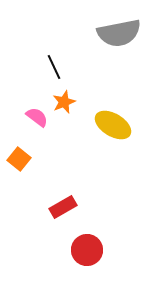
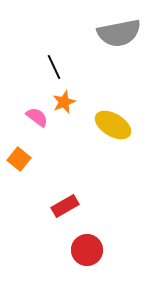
red rectangle: moved 2 px right, 1 px up
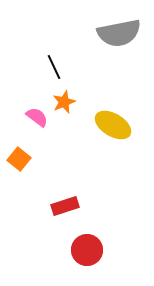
red rectangle: rotated 12 degrees clockwise
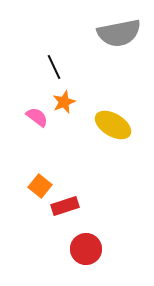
orange square: moved 21 px right, 27 px down
red circle: moved 1 px left, 1 px up
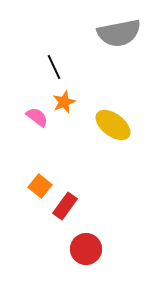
yellow ellipse: rotated 6 degrees clockwise
red rectangle: rotated 36 degrees counterclockwise
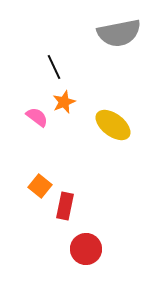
red rectangle: rotated 24 degrees counterclockwise
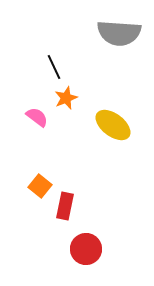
gray semicircle: rotated 15 degrees clockwise
orange star: moved 2 px right, 4 px up
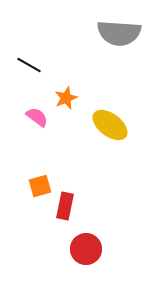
black line: moved 25 px left, 2 px up; rotated 35 degrees counterclockwise
yellow ellipse: moved 3 px left
orange square: rotated 35 degrees clockwise
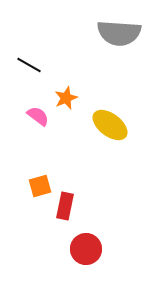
pink semicircle: moved 1 px right, 1 px up
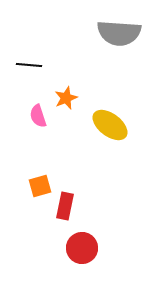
black line: rotated 25 degrees counterclockwise
pink semicircle: rotated 145 degrees counterclockwise
red circle: moved 4 px left, 1 px up
